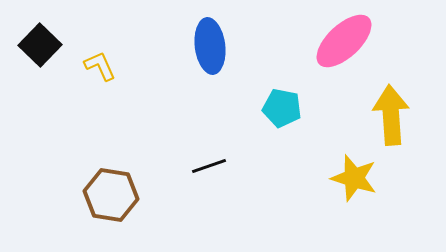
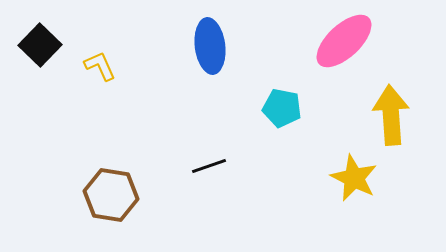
yellow star: rotated 9 degrees clockwise
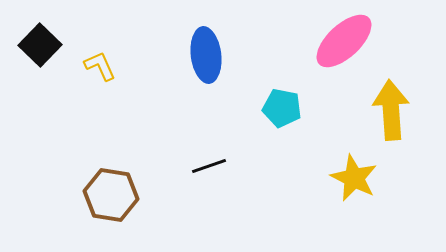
blue ellipse: moved 4 px left, 9 px down
yellow arrow: moved 5 px up
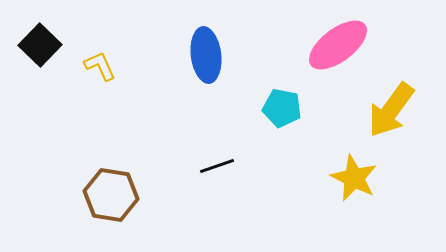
pink ellipse: moved 6 px left, 4 px down; rotated 6 degrees clockwise
yellow arrow: rotated 140 degrees counterclockwise
black line: moved 8 px right
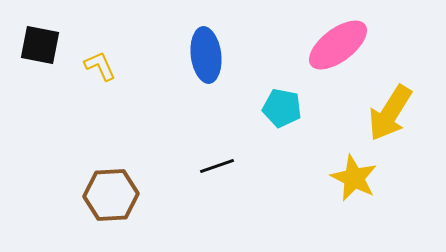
black square: rotated 33 degrees counterclockwise
yellow arrow: moved 1 px left, 3 px down; rotated 4 degrees counterclockwise
brown hexagon: rotated 12 degrees counterclockwise
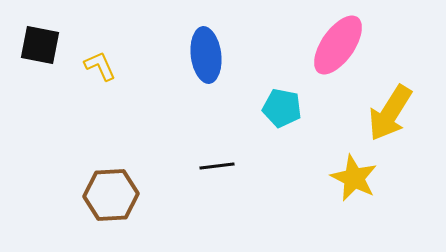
pink ellipse: rotated 18 degrees counterclockwise
black line: rotated 12 degrees clockwise
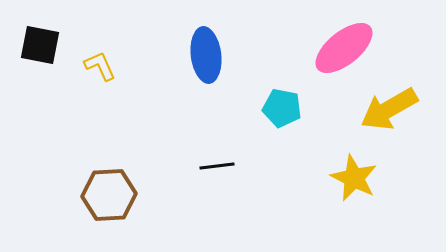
pink ellipse: moved 6 px right, 3 px down; rotated 16 degrees clockwise
yellow arrow: moved 1 px left, 4 px up; rotated 28 degrees clockwise
brown hexagon: moved 2 px left
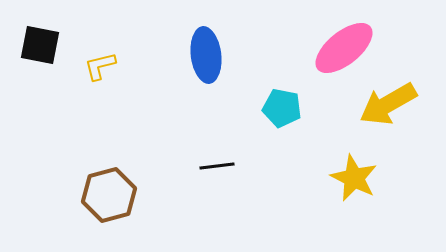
yellow L-shape: rotated 80 degrees counterclockwise
yellow arrow: moved 1 px left, 5 px up
brown hexagon: rotated 12 degrees counterclockwise
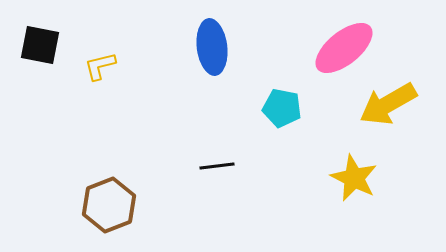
blue ellipse: moved 6 px right, 8 px up
brown hexagon: moved 10 px down; rotated 6 degrees counterclockwise
